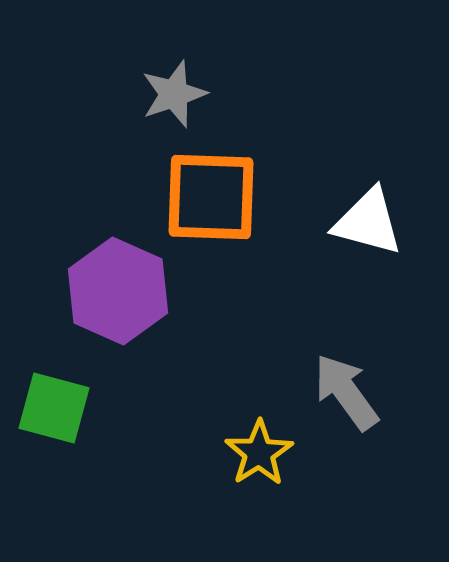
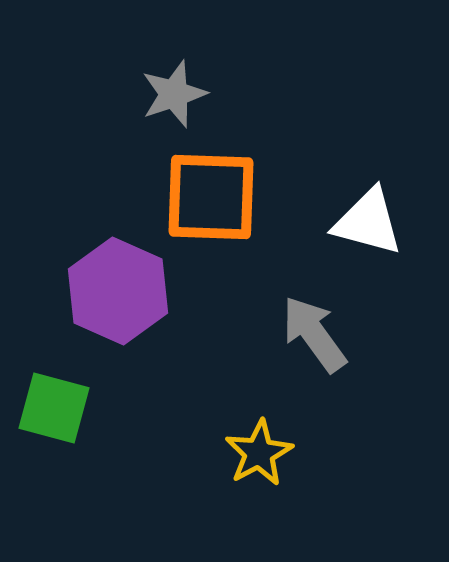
gray arrow: moved 32 px left, 58 px up
yellow star: rotated 4 degrees clockwise
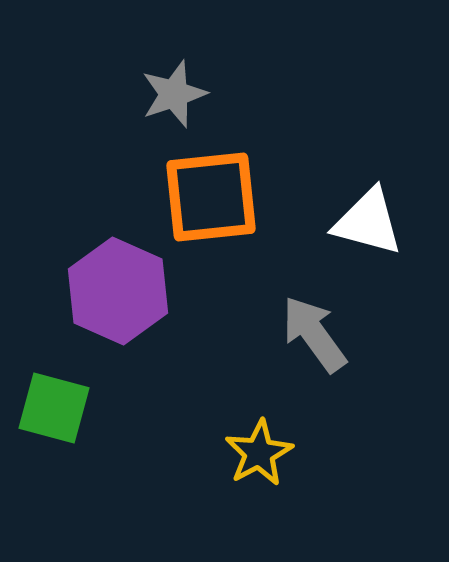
orange square: rotated 8 degrees counterclockwise
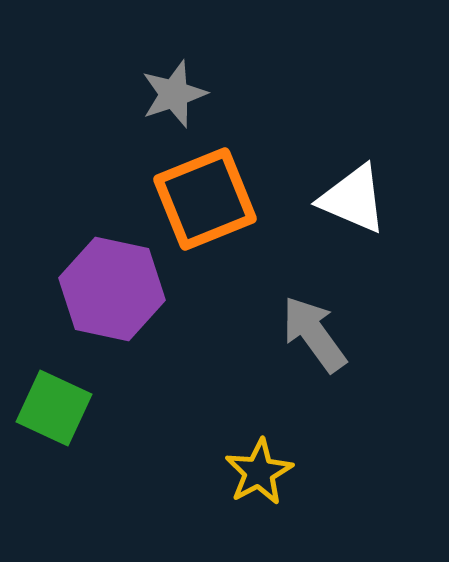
orange square: moved 6 px left, 2 px down; rotated 16 degrees counterclockwise
white triangle: moved 15 px left, 23 px up; rotated 8 degrees clockwise
purple hexagon: moved 6 px left, 2 px up; rotated 12 degrees counterclockwise
green square: rotated 10 degrees clockwise
yellow star: moved 19 px down
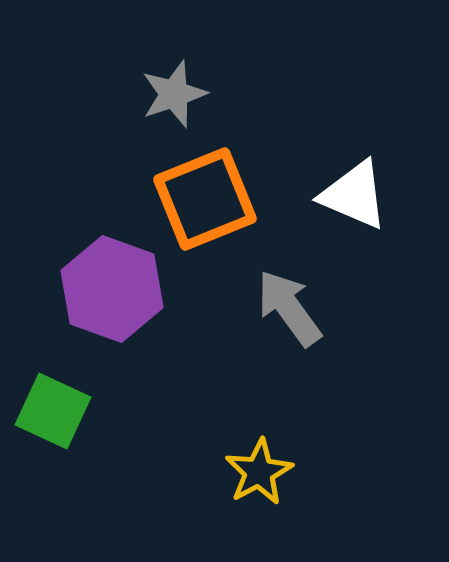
white triangle: moved 1 px right, 4 px up
purple hexagon: rotated 8 degrees clockwise
gray arrow: moved 25 px left, 26 px up
green square: moved 1 px left, 3 px down
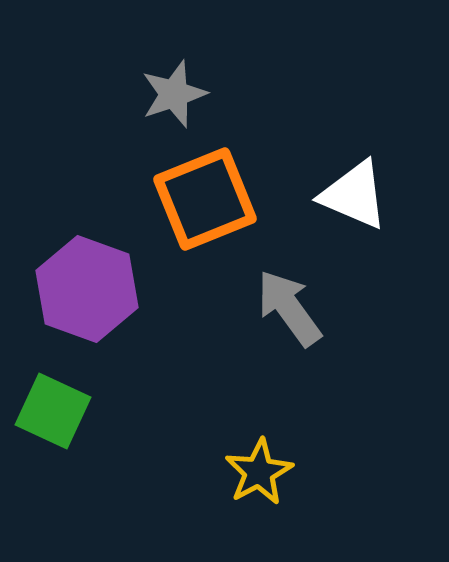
purple hexagon: moved 25 px left
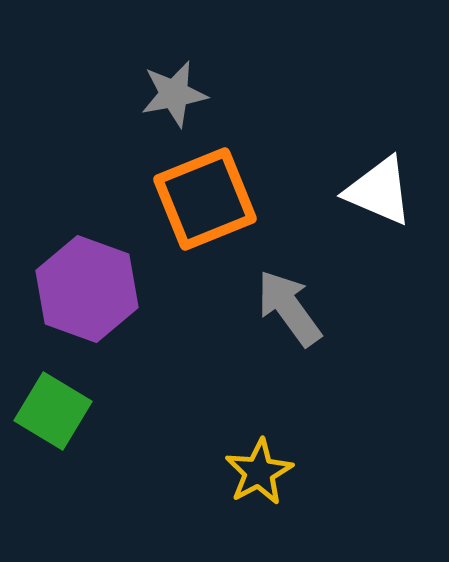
gray star: rotated 8 degrees clockwise
white triangle: moved 25 px right, 4 px up
green square: rotated 6 degrees clockwise
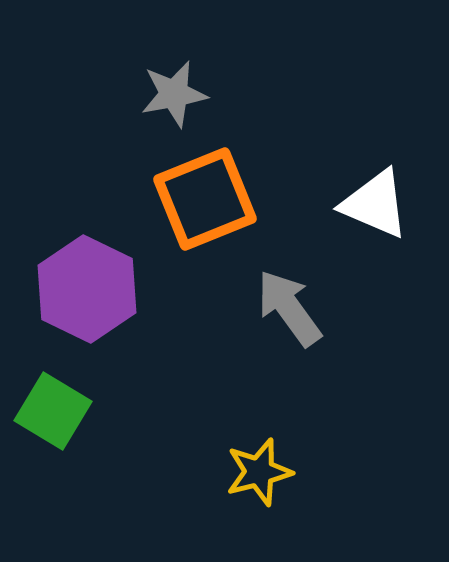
white triangle: moved 4 px left, 13 px down
purple hexagon: rotated 6 degrees clockwise
yellow star: rotated 14 degrees clockwise
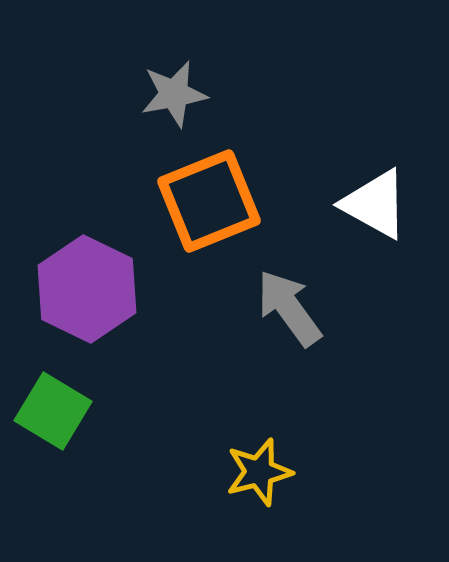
orange square: moved 4 px right, 2 px down
white triangle: rotated 6 degrees clockwise
